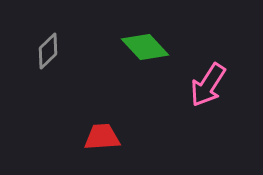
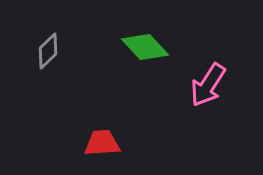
red trapezoid: moved 6 px down
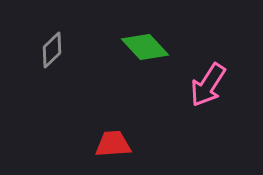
gray diamond: moved 4 px right, 1 px up
red trapezoid: moved 11 px right, 1 px down
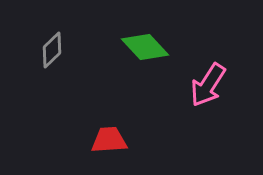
red trapezoid: moved 4 px left, 4 px up
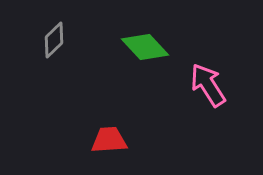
gray diamond: moved 2 px right, 10 px up
pink arrow: rotated 114 degrees clockwise
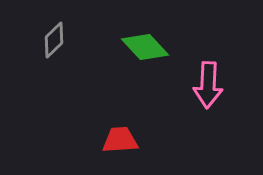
pink arrow: rotated 144 degrees counterclockwise
red trapezoid: moved 11 px right
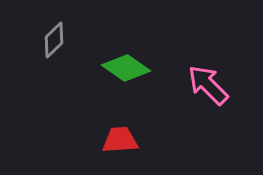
green diamond: moved 19 px left, 21 px down; rotated 12 degrees counterclockwise
pink arrow: rotated 132 degrees clockwise
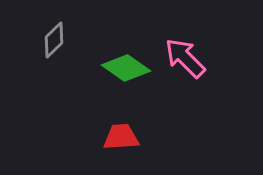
pink arrow: moved 23 px left, 27 px up
red trapezoid: moved 1 px right, 3 px up
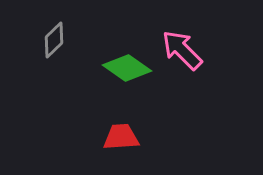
pink arrow: moved 3 px left, 8 px up
green diamond: moved 1 px right
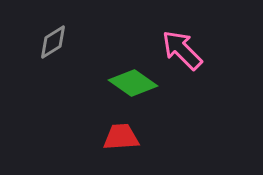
gray diamond: moved 1 px left, 2 px down; rotated 12 degrees clockwise
green diamond: moved 6 px right, 15 px down
